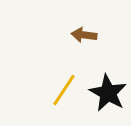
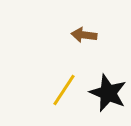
black star: rotated 6 degrees counterclockwise
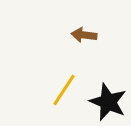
black star: moved 9 px down
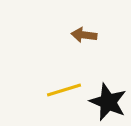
yellow line: rotated 40 degrees clockwise
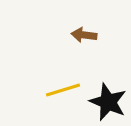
yellow line: moved 1 px left
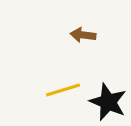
brown arrow: moved 1 px left
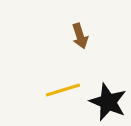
brown arrow: moved 3 px left, 1 px down; rotated 115 degrees counterclockwise
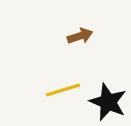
brown arrow: rotated 90 degrees counterclockwise
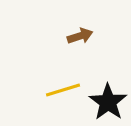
black star: rotated 12 degrees clockwise
